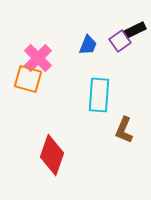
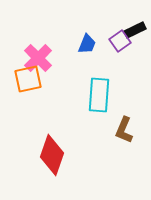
blue trapezoid: moved 1 px left, 1 px up
orange square: rotated 28 degrees counterclockwise
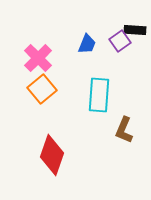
black rectangle: rotated 30 degrees clockwise
orange square: moved 14 px right, 10 px down; rotated 28 degrees counterclockwise
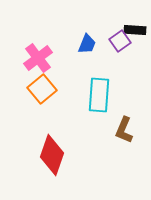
pink cross: rotated 8 degrees clockwise
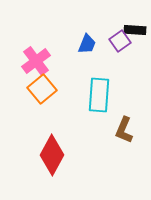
pink cross: moved 2 px left, 3 px down
red diamond: rotated 9 degrees clockwise
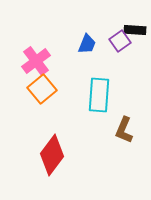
red diamond: rotated 9 degrees clockwise
